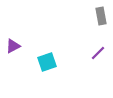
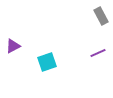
gray rectangle: rotated 18 degrees counterclockwise
purple line: rotated 21 degrees clockwise
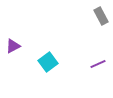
purple line: moved 11 px down
cyan square: moved 1 px right; rotated 18 degrees counterclockwise
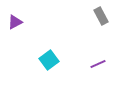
purple triangle: moved 2 px right, 24 px up
cyan square: moved 1 px right, 2 px up
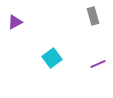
gray rectangle: moved 8 px left; rotated 12 degrees clockwise
cyan square: moved 3 px right, 2 px up
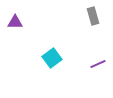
purple triangle: rotated 28 degrees clockwise
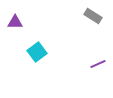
gray rectangle: rotated 42 degrees counterclockwise
cyan square: moved 15 px left, 6 px up
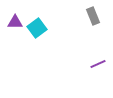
gray rectangle: rotated 36 degrees clockwise
cyan square: moved 24 px up
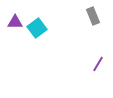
purple line: rotated 35 degrees counterclockwise
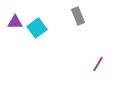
gray rectangle: moved 15 px left
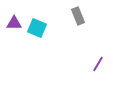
purple triangle: moved 1 px left, 1 px down
cyan square: rotated 30 degrees counterclockwise
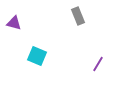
purple triangle: rotated 14 degrees clockwise
cyan square: moved 28 px down
